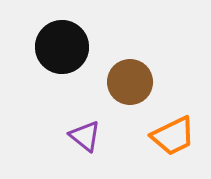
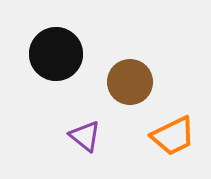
black circle: moved 6 px left, 7 px down
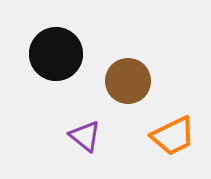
brown circle: moved 2 px left, 1 px up
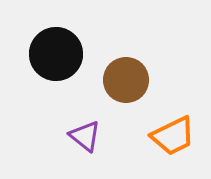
brown circle: moved 2 px left, 1 px up
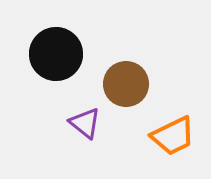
brown circle: moved 4 px down
purple triangle: moved 13 px up
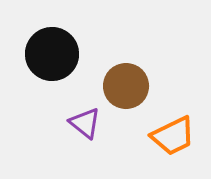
black circle: moved 4 px left
brown circle: moved 2 px down
